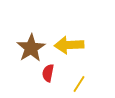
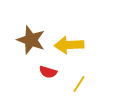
brown star: moved 8 px up; rotated 20 degrees counterclockwise
red semicircle: moved 1 px up; rotated 84 degrees counterclockwise
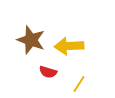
yellow arrow: moved 1 px down
